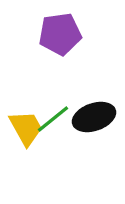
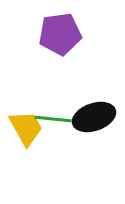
green line: rotated 45 degrees clockwise
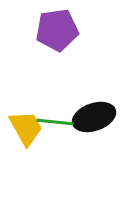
purple pentagon: moved 3 px left, 4 px up
green line: moved 2 px right, 3 px down
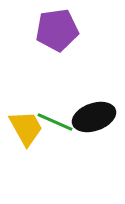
green line: rotated 18 degrees clockwise
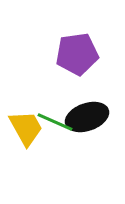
purple pentagon: moved 20 px right, 24 px down
black ellipse: moved 7 px left
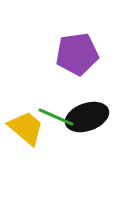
green line: moved 1 px right, 5 px up
yellow trapezoid: rotated 21 degrees counterclockwise
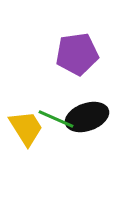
green line: moved 2 px down
yellow trapezoid: rotated 18 degrees clockwise
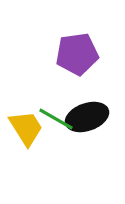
green line: rotated 6 degrees clockwise
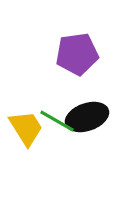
green line: moved 1 px right, 2 px down
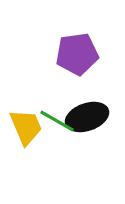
yellow trapezoid: moved 1 px up; rotated 9 degrees clockwise
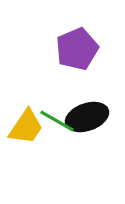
purple pentagon: moved 5 px up; rotated 15 degrees counterclockwise
yellow trapezoid: rotated 57 degrees clockwise
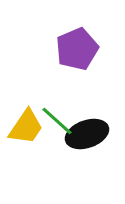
black ellipse: moved 17 px down
green line: rotated 12 degrees clockwise
